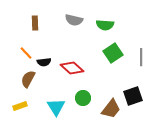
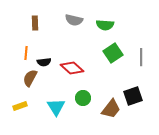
orange line: rotated 48 degrees clockwise
brown semicircle: moved 2 px right, 1 px up
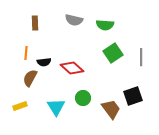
brown trapezoid: rotated 75 degrees counterclockwise
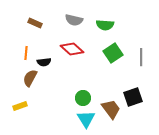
brown rectangle: rotated 64 degrees counterclockwise
red diamond: moved 19 px up
black square: moved 1 px down
cyan triangle: moved 30 px right, 12 px down
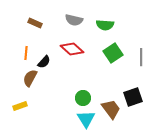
black semicircle: rotated 40 degrees counterclockwise
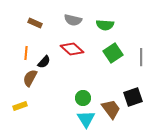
gray semicircle: moved 1 px left
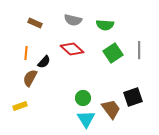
gray line: moved 2 px left, 7 px up
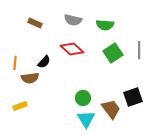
orange line: moved 11 px left, 10 px down
brown semicircle: rotated 126 degrees counterclockwise
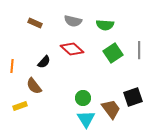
gray semicircle: moved 1 px down
orange line: moved 3 px left, 3 px down
brown semicircle: moved 4 px right, 8 px down; rotated 60 degrees clockwise
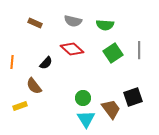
black semicircle: moved 2 px right, 1 px down
orange line: moved 4 px up
